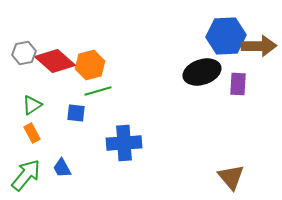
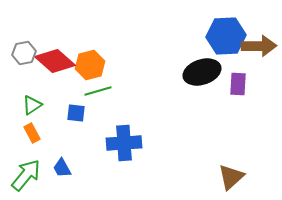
brown triangle: rotated 28 degrees clockwise
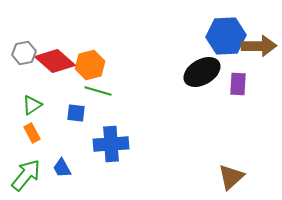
black ellipse: rotated 12 degrees counterclockwise
green line: rotated 32 degrees clockwise
blue cross: moved 13 px left, 1 px down
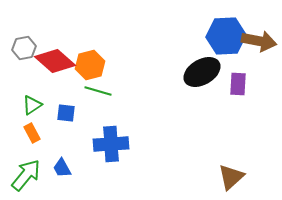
brown arrow: moved 5 px up; rotated 12 degrees clockwise
gray hexagon: moved 5 px up
blue square: moved 10 px left
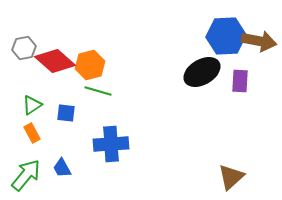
purple rectangle: moved 2 px right, 3 px up
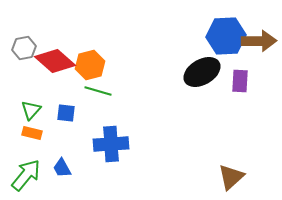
brown arrow: rotated 12 degrees counterclockwise
green triangle: moved 1 px left, 5 px down; rotated 15 degrees counterclockwise
orange rectangle: rotated 48 degrees counterclockwise
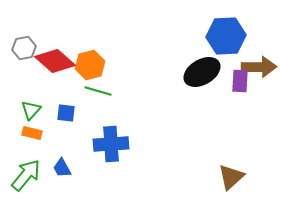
brown arrow: moved 26 px down
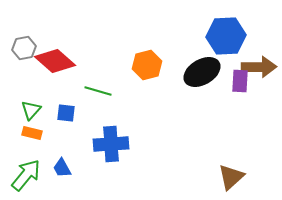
orange hexagon: moved 57 px right
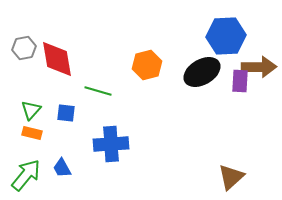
red diamond: moved 2 px right, 2 px up; rotated 39 degrees clockwise
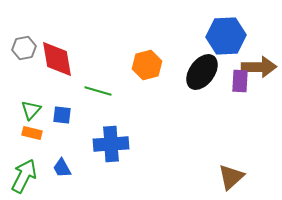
black ellipse: rotated 24 degrees counterclockwise
blue square: moved 4 px left, 2 px down
green arrow: moved 2 px left, 1 px down; rotated 12 degrees counterclockwise
